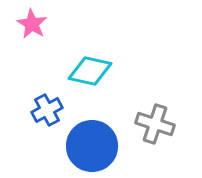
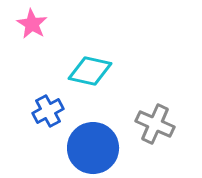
blue cross: moved 1 px right, 1 px down
gray cross: rotated 6 degrees clockwise
blue circle: moved 1 px right, 2 px down
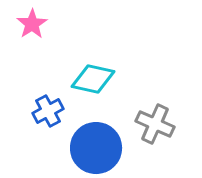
pink star: rotated 8 degrees clockwise
cyan diamond: moved 3 px right, 8 px down
blue circle: moved 3 px right
